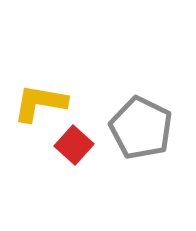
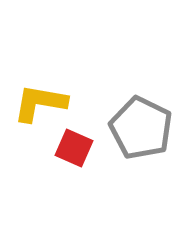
red square: moved 3 px down; rotated 18 degrees counterclockwise
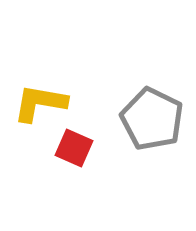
gray pentagon: moved 11 px right, 9 px up
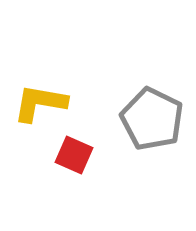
red square: moved 7 px down
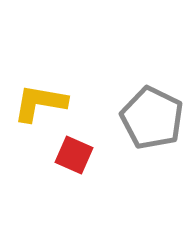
gray pentagon: moved 1 px up
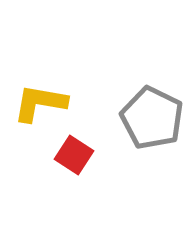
red square: rotated 9 degrees clockwise
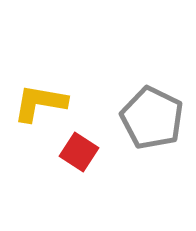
red square: moved 5 px right, 3 px up
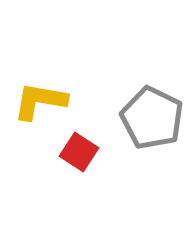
yellow L-shape: moved 2 px up
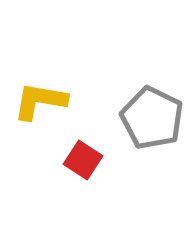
red square: moved 4 px right, 8 px down
